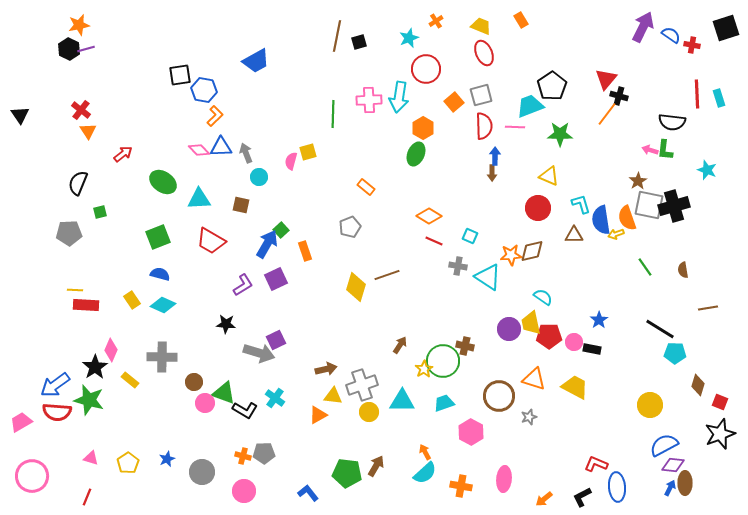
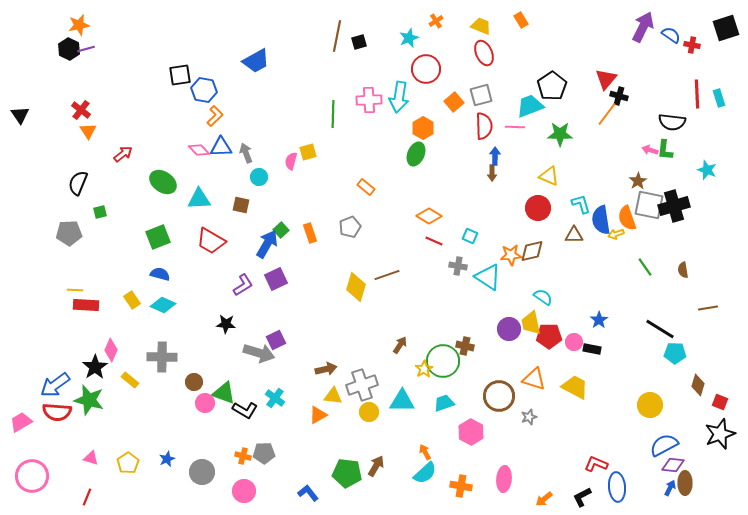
orange rectangle at (305, 251): moved 5 px right, 18 px up
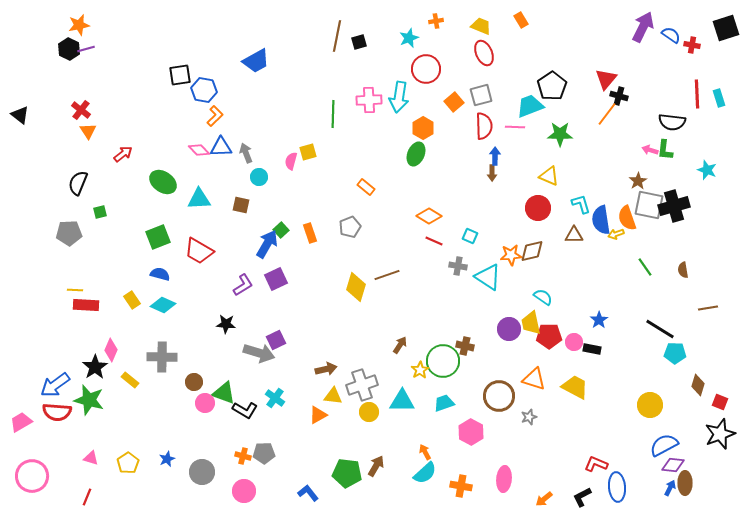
orange cross at (436, 21): rotated 24 degrees clockwise
black triangle at (20, 115): rotated 18 degrees counterclockwise
red trapezoid at (211, 241): moved 12 px left, 10 px down
yellow star at (424, 369): moved 4 px left, 1 px down
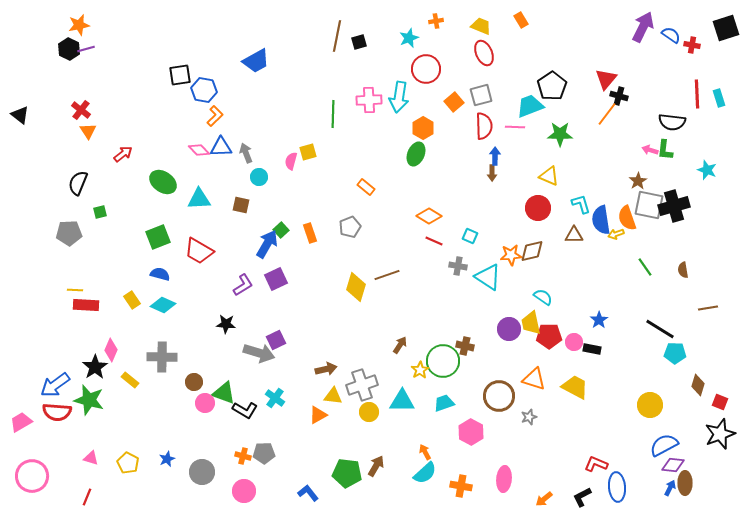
yellow pentagon at (128, 463): rotated 10 degrees counterclockwise
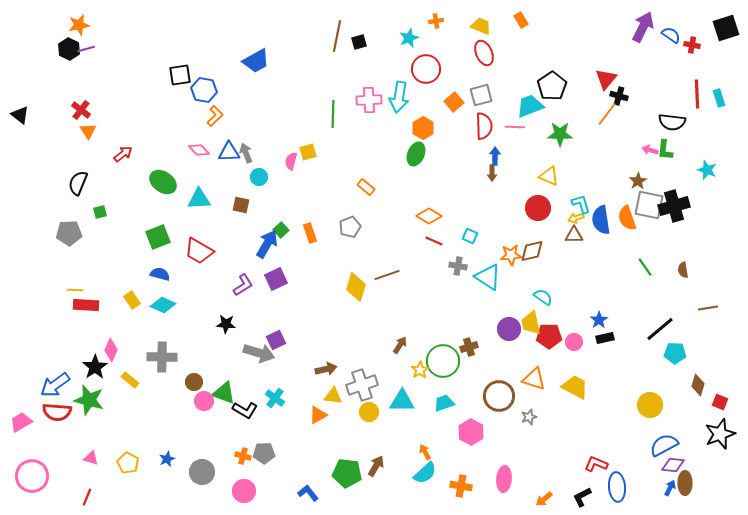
blue triangle at (221, 147): moved 8 px right, 5 px down
yellow arrow at (616, 234): moved 40 px left, 16 px up
black line at (660, 329): rotated 72 degrees counterclockwise
brown cross at (465, 346): moved 4 px right, 1 px down; rotated 30 degrees counterclockwise
black rectangle at (592, 349): moved 13 px right, 11 px up; rotated 24 degrees counterclockwise
pink circle at (205, 403): moved 1 px left, 2 px up
